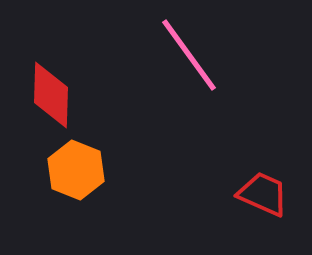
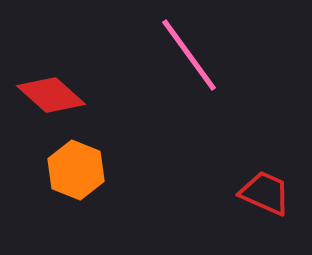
red diamond: rotated 50 degrees counterclockwise
red trapezoid: moved 2 px right, 1 px up
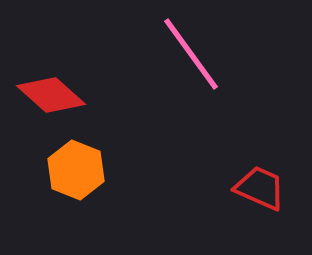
pink line: moved 2 px right, 1 px up
red trapezoid: moved 5 px left, 5 px up
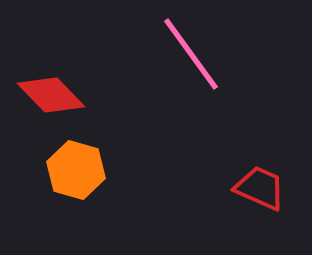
red diamond: rotated 4 degrees clockwise
orange hexagon: rotated 6 degrees counterclockwise
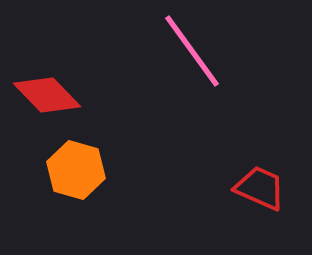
pink line: moved 1 px right, 3 px up
red diamond: moved 4 px left
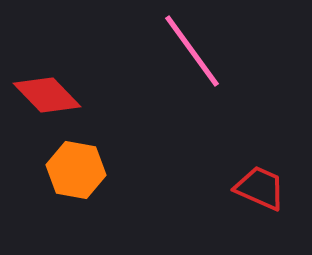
orange hexagon: rotated 6 degrees counterclockwise
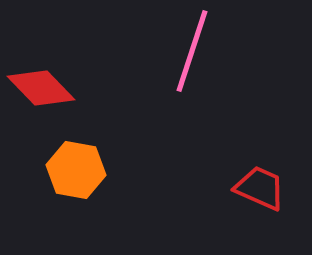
pink line: rotated 54 degrees clockwise
red diamond: moved 6 px left, 7 px up
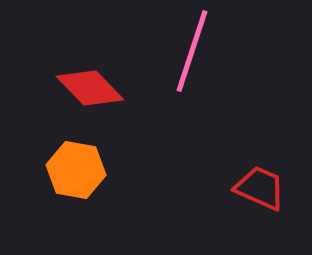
red diamond: moved 49 px right
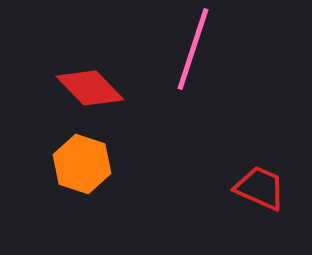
pink line: moved 1 px right, 2 px up
orange hexagon: moved 6 px right, 6 px up; rotated 8 degrees clockwise
